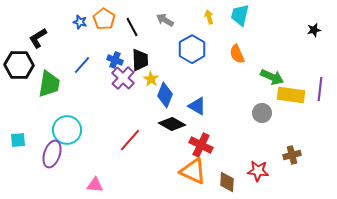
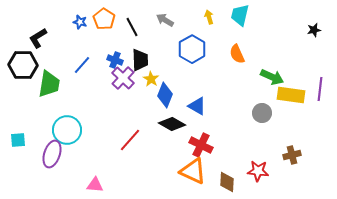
black hexagon: moved 4 px right
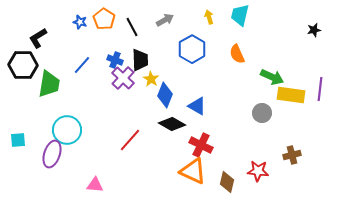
gray arrow: rotated 120 degrees clockwise
brown diamond: rotated 10 degrees clockwise
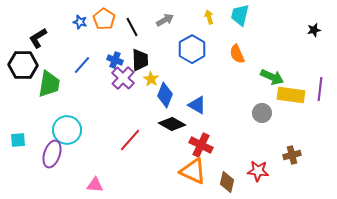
blue triangle: moved 1 px up
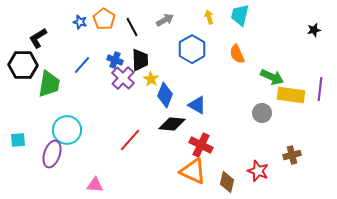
black diamond: rotated 24 degrees counterclockwise
red star: rotated 15 degrees clockwise
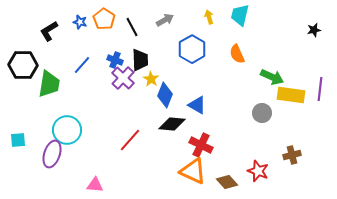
black L-shape: moved 11 px right, 7 px up
brown diamond: rotated 55 degrees counterclockwise
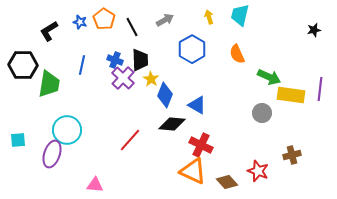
blue line: rotated 30 degrees counterclockwise
green arrow: moved 3 px left
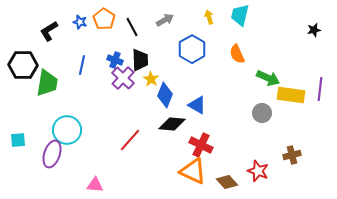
green arrow: moved 1 px left, 1 px down
green trapezoid: moved 2 px left, 1 px up
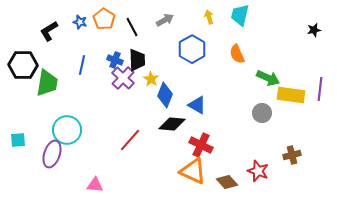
black trapezoid: moved 3 px left
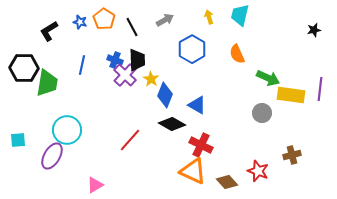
black hexagon: moved 1 px right, 3 px down
purple cross: moved 2 px right, 3 px up
black diamond: rotated 24 degrees clockwise
purple ellipse: moved 2 px down; rotated 12 degrees clockwise
pink triangle: rotated 36 degrees counterclockwise
